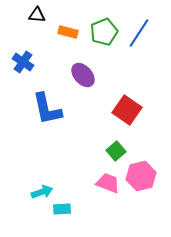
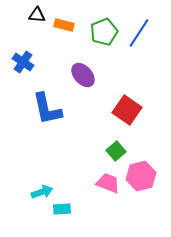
orange rectangle: moved 4 px left, 7 px up
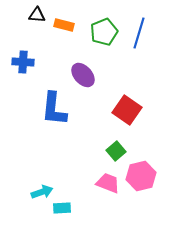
blue line: rotated 16 degrees counterclockwise
blue cross: rotated 30 degrees counterclockwise
blue L-shape: moved 7 px right; rotated 18 degrees clockwise
cyan rectangle: moved 1 px up
